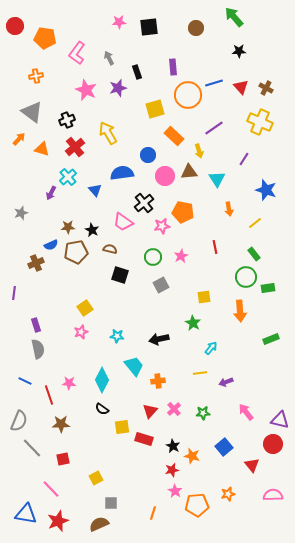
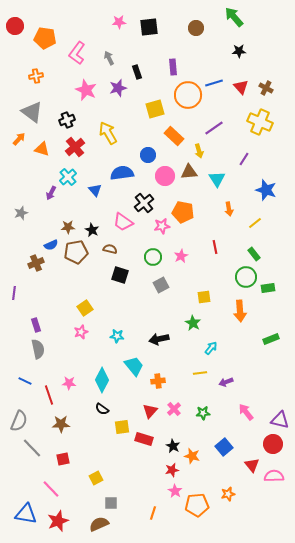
pink semicircle at (273, 495): moved 1 px right, 19 px up
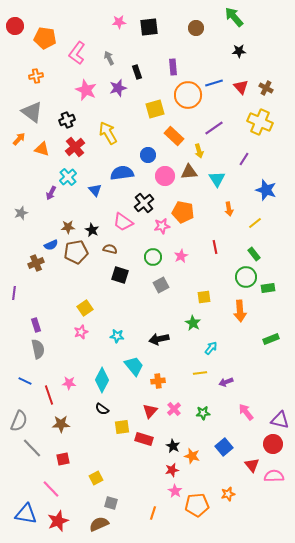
gray square at (111, 503): rotated 16 degrees clockwise
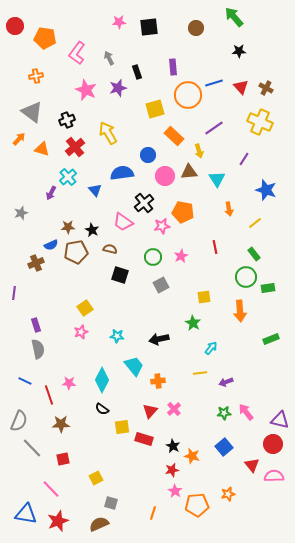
green star at (203, 413): moved 21 px right
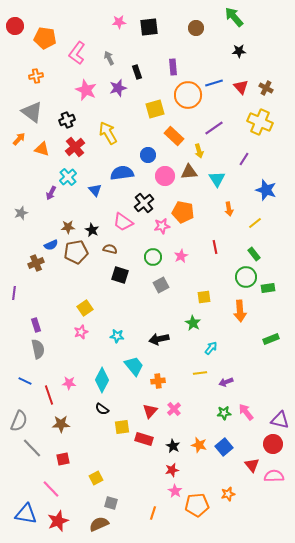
orange star at (192, 456): moved 7 px right, 11 px up
